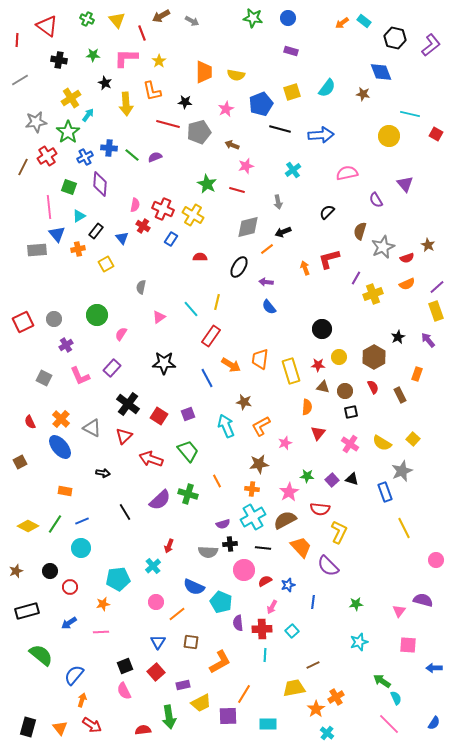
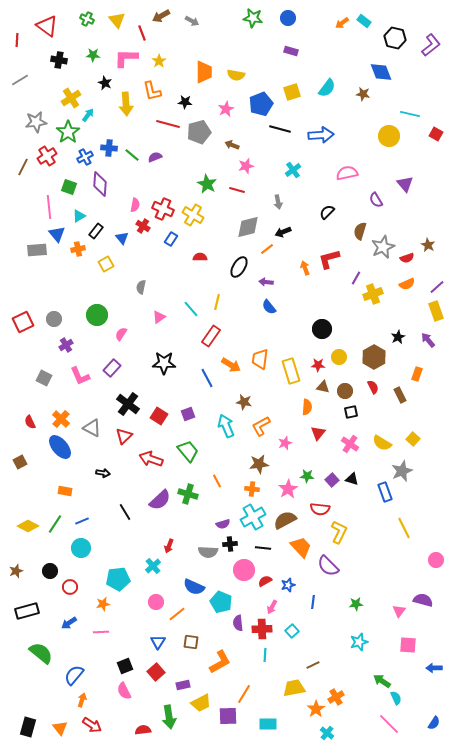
pink star at (289, 492): moved 1 px left, 3 px up
green semicircle at (41, 655): moved 2 px up
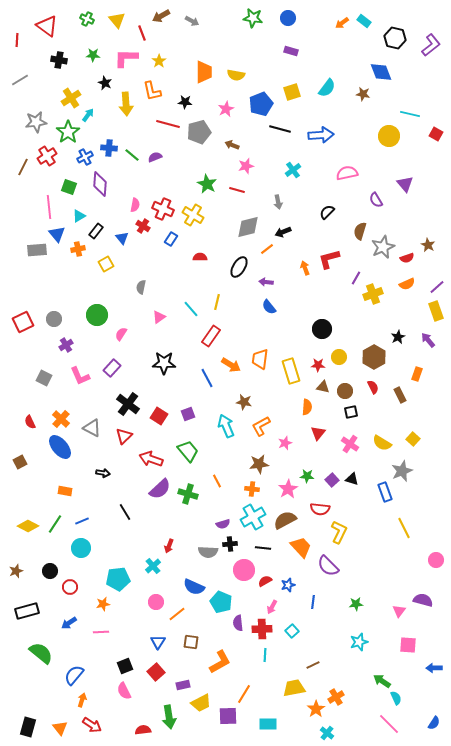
purple semicircle at (160, 500): moved 11 px up
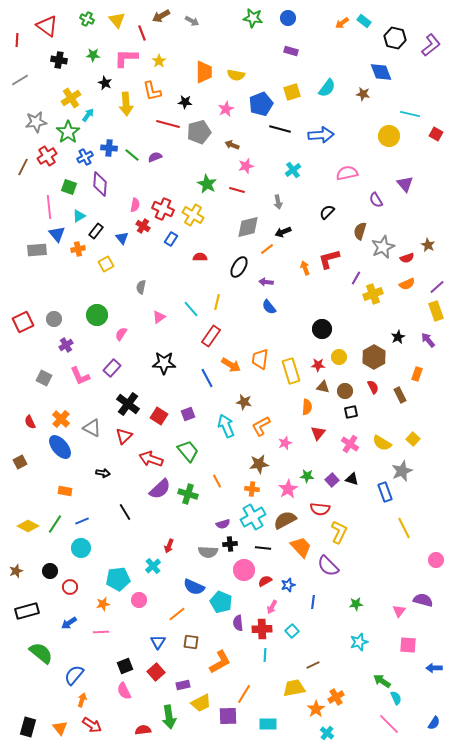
pink circle at (156, 602): moved 17 px left, 2 px up
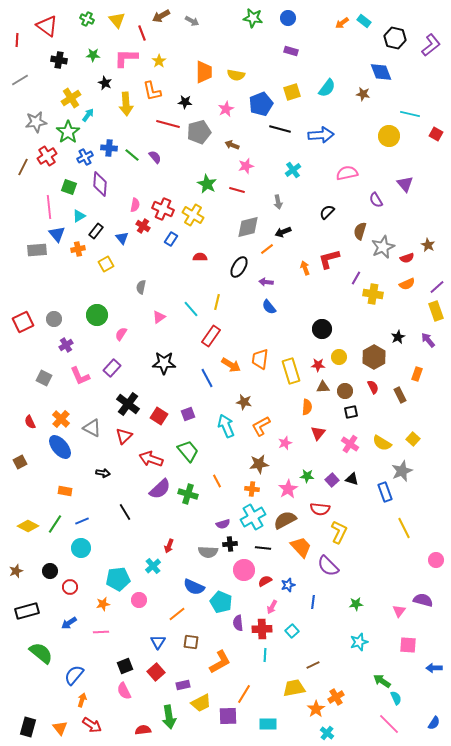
purple semicircle at (155, 157): rotated 72 degrees clockwise
yellow cross at (373, 294): rotated 30 degrees clockwise
brown triangle at (323, 387): rotated 16 degrees counterclockwise
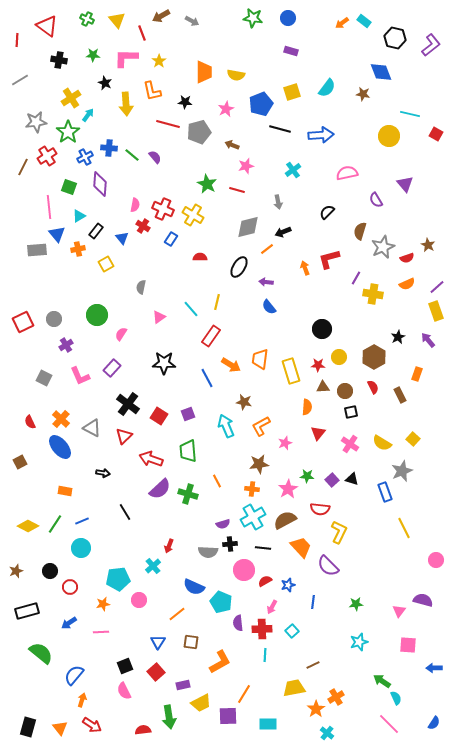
green trapezoid at (188, 451): rotated 145 degrees counterclockwise
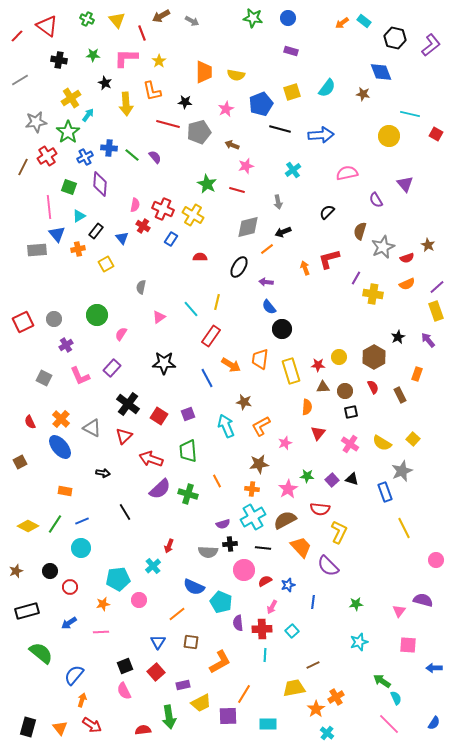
red line at (17, 40): moved 4 px up; rotated 40 degrees clockwise
black circle at (322, 329): moved 40 px left
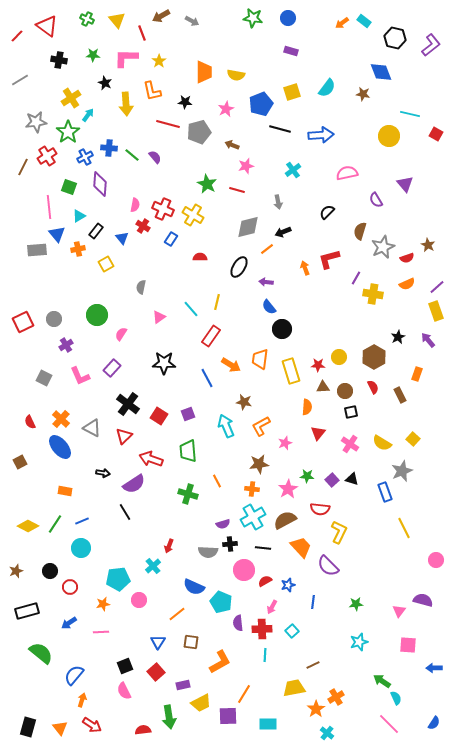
purple semicircle at (160, 489): moved 26 px left, 5 px up; rotated 10 degrees clockwise
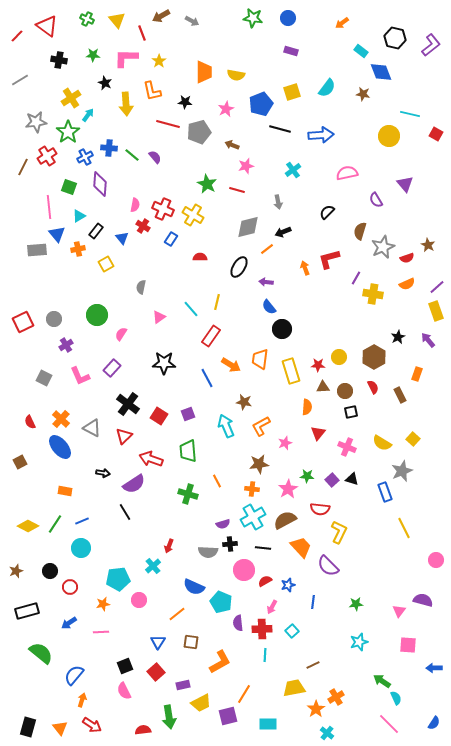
cyan rectangle at (364, 21): moved 3 px left, 30 px down
pink cross at (350, 444): moved 3 px left, 3 px down; rotated 12 degrees counterclockwise
purple square at (228, 716): rotated 12 degrees counterclockwise
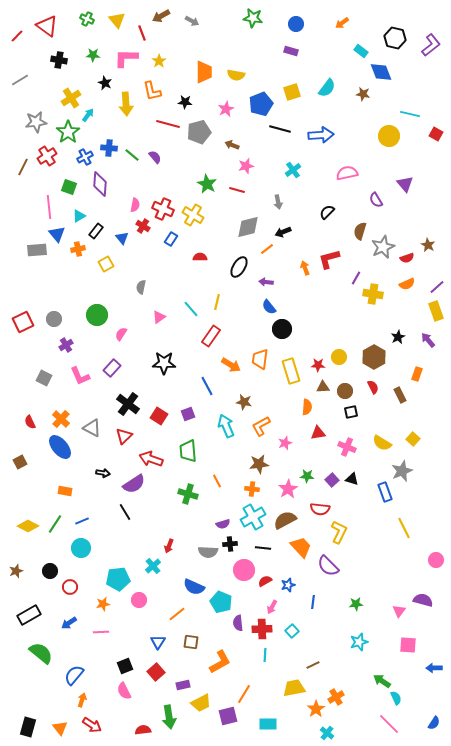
blue circle at (288, 18): moved 8 px right, 6 px down
blue line at (207, 378): moved 8 px down
red triangle at (318, 433): rotated 42 degrees clockwise
black rectangle at (27, 611): moved 2 px right, 4 px down; rotated 15 degrees counterclockwise
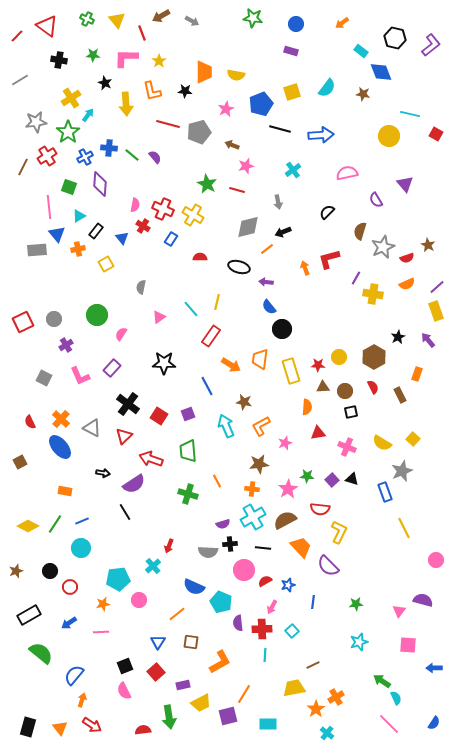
black star at (185, 102): moved 11 px up
black ellipse at (239, 267): rotated 75 degrees clockwise
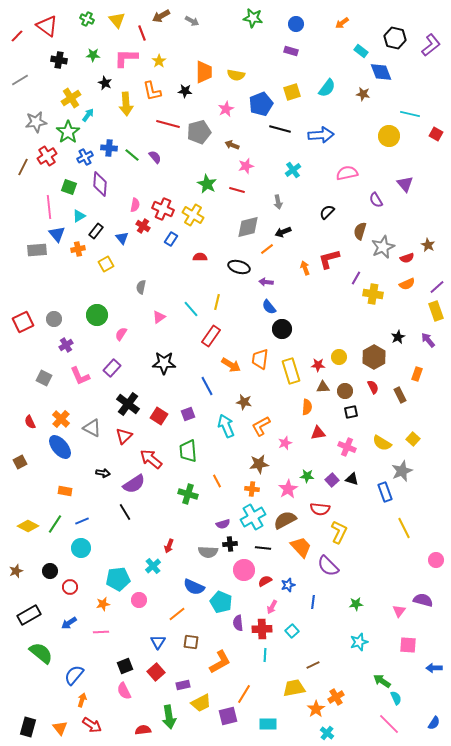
red arrow at (151, 459): rotated 20 degrees clockwise
